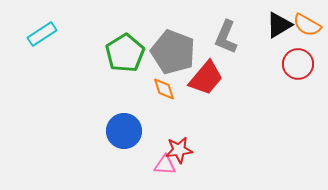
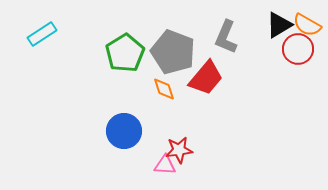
red circle: moved 15 px up
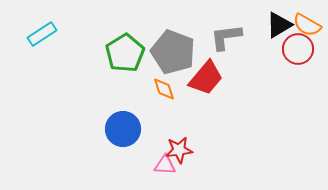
gray L-shape: rotated 60 degrees clockwise
blue circle: moved 1 px left, 2 px up
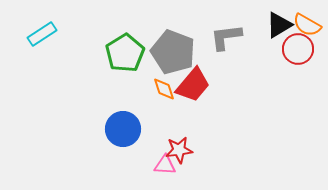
red trapezoid: moved 13 px left, 7 px down
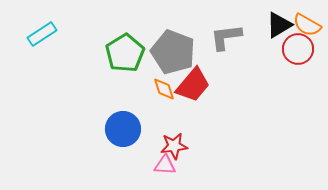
red star: moved 5 px left, 4 px up
